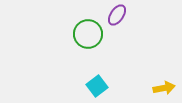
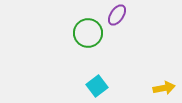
green circle: moved 1 px up
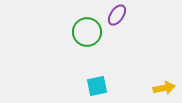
green circle: moved 1 px left, 1 px up
cyan square: rotated 25 degrees clockwise
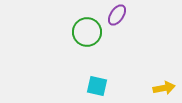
cyan square: rotated 25 degrees clockwise
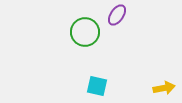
green circle: moved 2 px left
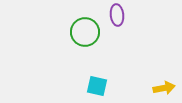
purple ellipse: rotated 40 degrees counterclockwise
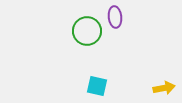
purple ellipse: moved 2 px left, 2 px down
green circle: moved 2 px right, 1 px up
